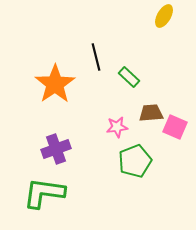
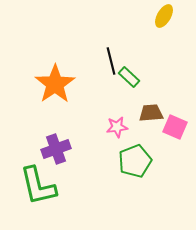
black line: moved 15 px right, 4 px down
green L-shape: moved 6 px left, 7 px up; rotated 111 degrees counterclockwise
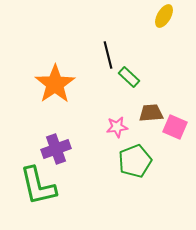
black line: moved 3 px left, 6 px up
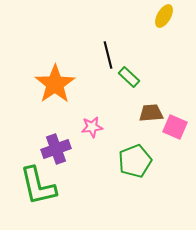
pink star: moved 25 px left
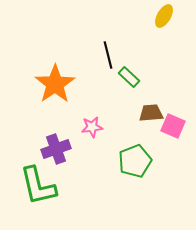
pink square: moved 2 px left, 1 px up
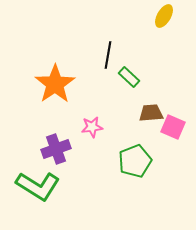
black line: rotated 24 degrees clockwise
pink square: moved 1 px down
green L-shape: rotated 45 degrees counterclockwise
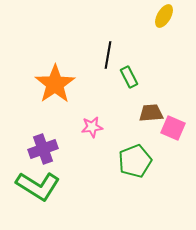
green rectangle: rotated 20 degrees clockwise
pink square: moved 1 px down
purple cross: moved 13 px left
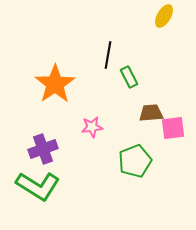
pink square: rotated 30 degrees counterclockwise
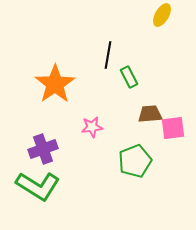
yellow ellipse: moved 2 px left, 1 px up
brown trapezoid: moved 1 px left, 1 px down
